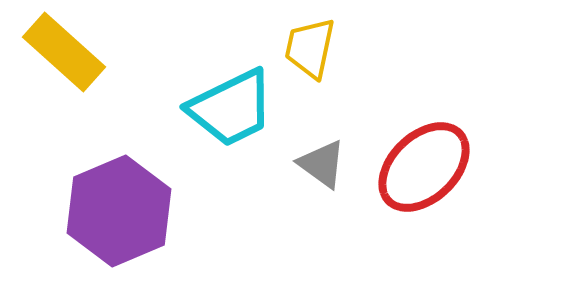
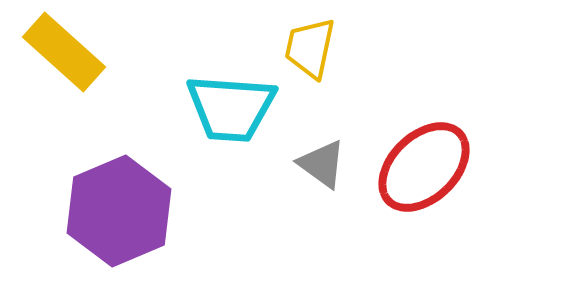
cyan trapezoid: rotated 30 degrees clockwise
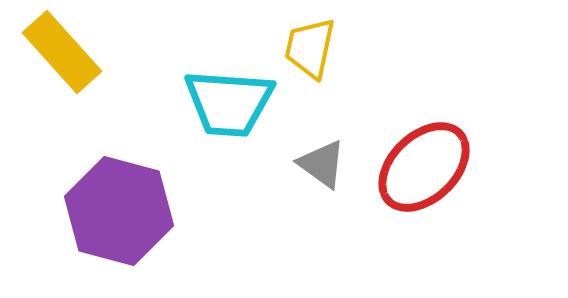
yellow rectangle: moved 2 px left; rotated 6 degrees clockwise
cyan trapezoid: moved 2 px left, 5 px up
purple hexagon: rotated 22 degrees counterclockwise
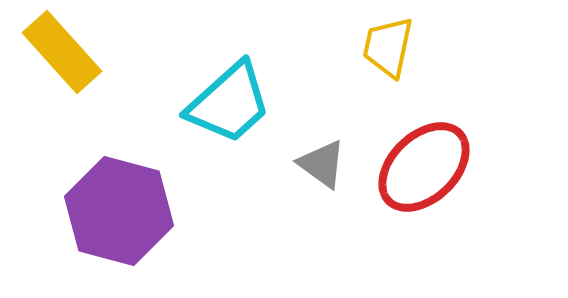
yellow trapezoid: moved 78 px right, 1 px up
cyan trapezoid: rotated 46 degrees counterclockwise
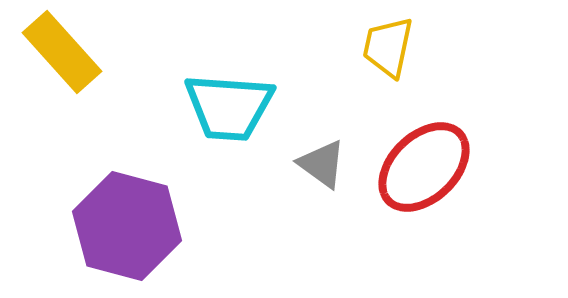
cyan trapezoid: moved 4 px down; rotated 46 degrees clockwise
purple hexagon: moved 8 px right, 15 px down
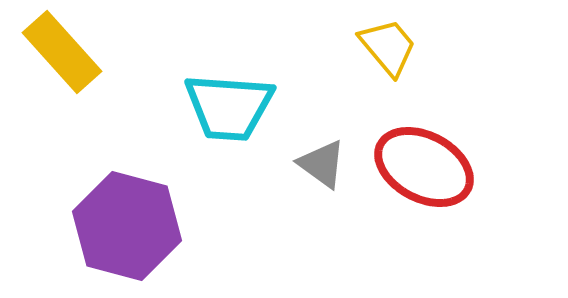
yellow trapezoid: rotated 128 degrees clockwise
red ellipse: rotated 72 degrees clockwise
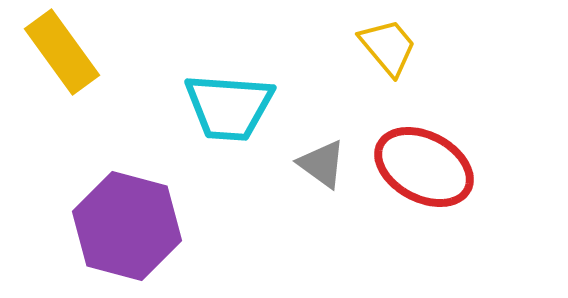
yellow rectangle: rotated 6 degrees clockwise
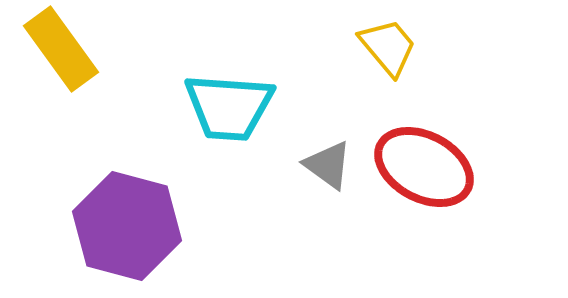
yellow rectangle: moved 1 px left, 3 px up
gray triangle: moved 6 px right, 1 px down
